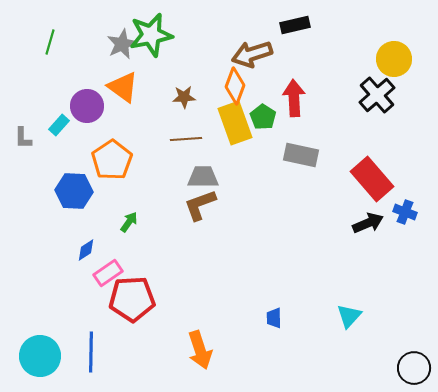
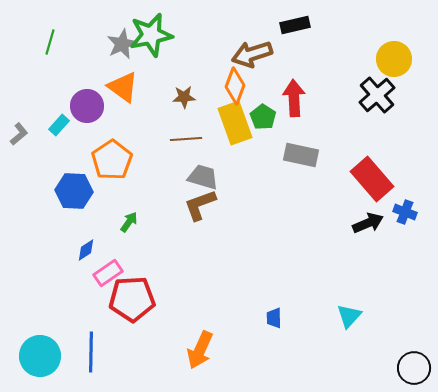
gray L-shape: moved 4 px left, 4 px up; rotated 130 degrees counterclockwise
gray trapezoid: rotated 16 degrees clockwise
orange arrow: rotated 42 degrees clockwise
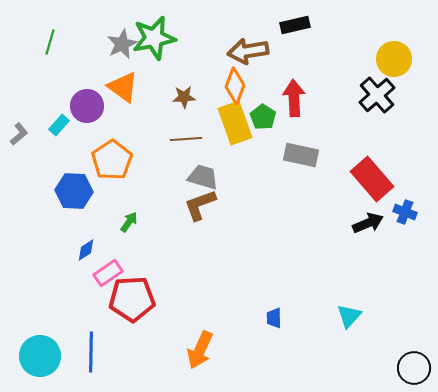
green star: moved 3 px right, 3 px down
brown arrow: moved 4 px left, 3 px up; rotated 9 degrees clockwise
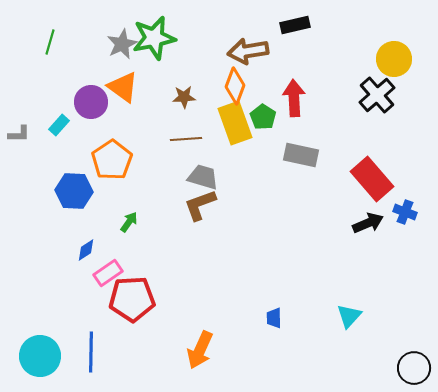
purple circle: moved 4 px right, 4 px up
gray L-shape: rotated 40 degrees clockwise
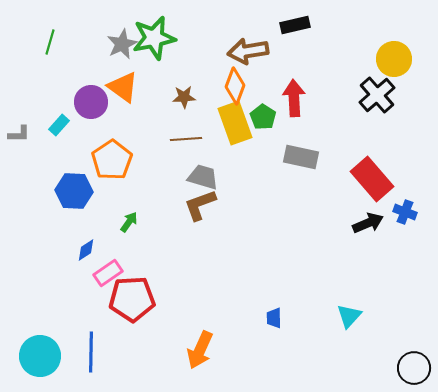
gray rectangle: moved 2 px down
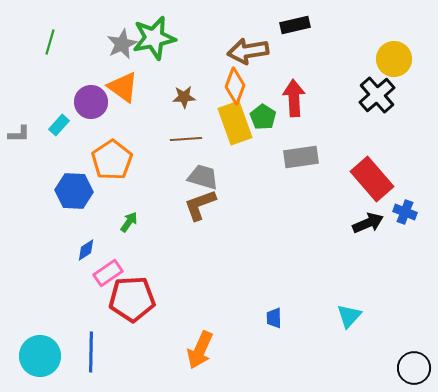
gray rectangle: rotated 20 degrees counterclockwise
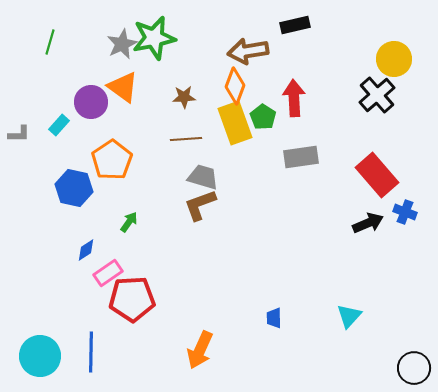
red rectangle: moved 5 px right, 4 px up
blue hexagon: moved 3 px up; rotated 9 degrees clockwise
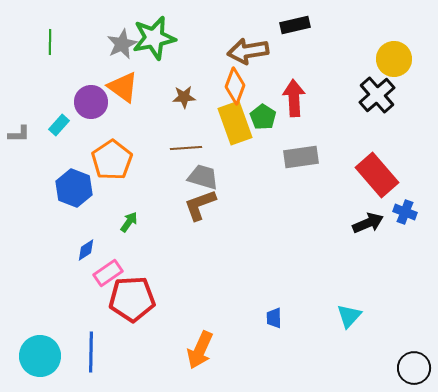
green line: rotated 15 degrees counterclockwise
brown line: moved 9 px down
blue hexagon: rotated 9 degrees clockwise
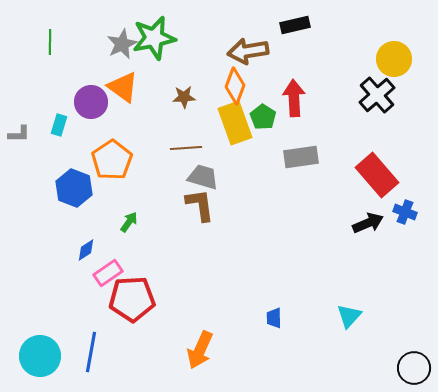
cyan rectangle: rotated 25 degrees counterclockwise
brown L-shape: rotated 102 degrees clockwise
blue line: rotated 9 degrees clockwise
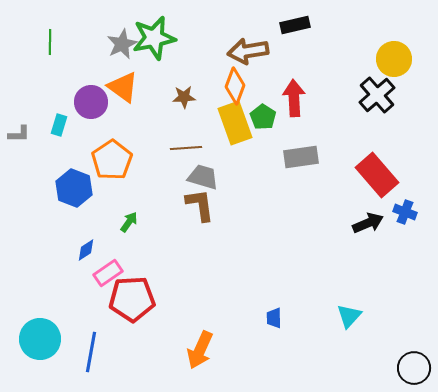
cyan circle: moved 17 px up
